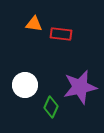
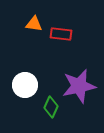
purple star: moved 1 px left, 1 px up
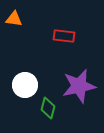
orange triangle: moved 20 px left, 5 px up
red rectangle: moved 3 px right, 2 px down
green diamond: moved 3 px left, 1 px down; rotated 10 degrees counterclockwise
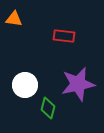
purple star: moved 1 px left, 2 px up
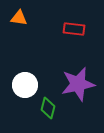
orange triangle: moved 5 px right, 1 px up
red rectangle: moved 10 px right, 7 px up
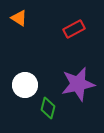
orange triangle: rotated 24 degrees clockwise
red rectangle: rotated 35 degrees counterclockwise
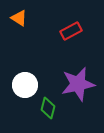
red rectangle: moved 3 px left, 2 px down
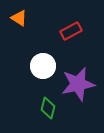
white circle: moved 18 px right, 19 px up
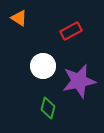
purple star: moved 1 px right, 3 px up
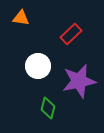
orange triangle: moved 2 px right; rotated 24 degrees counterclockwise
red rectangle: moved 3 px down; rotated 15 degrees counterclockwise
white circle: moved 5 px left
